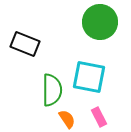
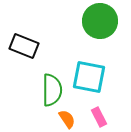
green circle: moved 1 px up
black rectangle: moved 1 px left, 2 px down
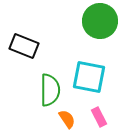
green semicircle: moved 2 px left
